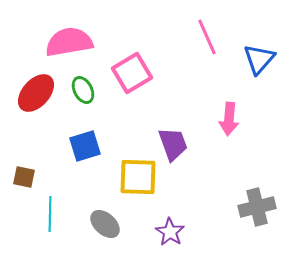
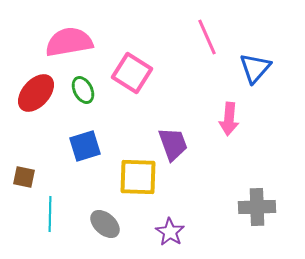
blue triangle: moved 4 px left, 9 px down
pink square: rotated 27 degrees counterclockwise
gray cross: rotated 12 degrees clockwise
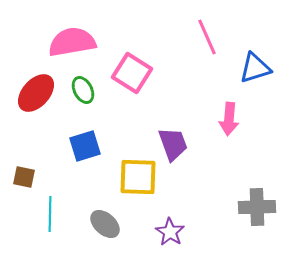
pink semicircle: moved 3 px right
blue triangle: rotated 32 degrees clockwise
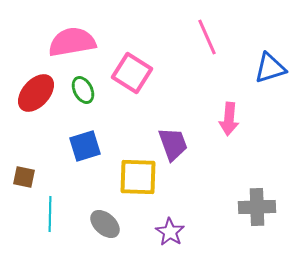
blue triangle: moved 15 px right
